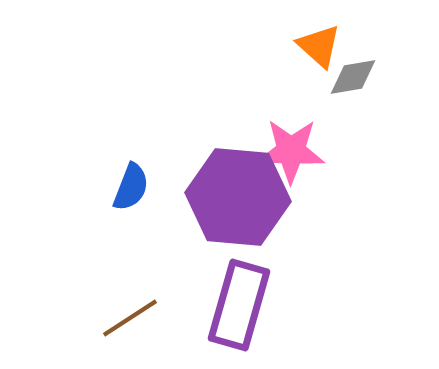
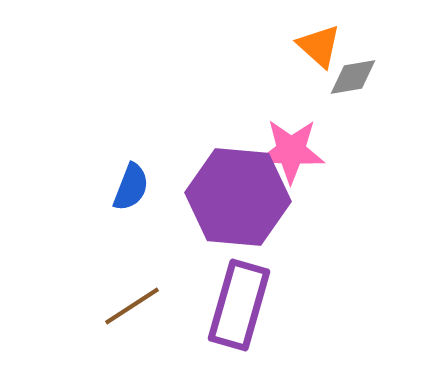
brown line: moved 2 px right, 12 px up
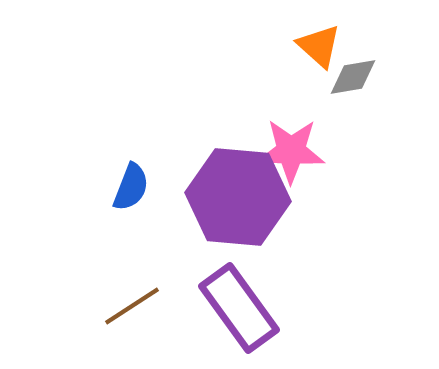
purple rectangle: moved 3 px down; rotated 52 degrees counterclockwise
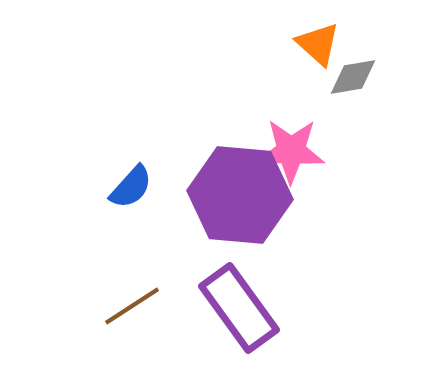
orange triangle: moved 1 px left, 2 px up
blue semicircle: rotated 21 degrees clockwise
purple hexagon: moved 2 px right, 2 px up
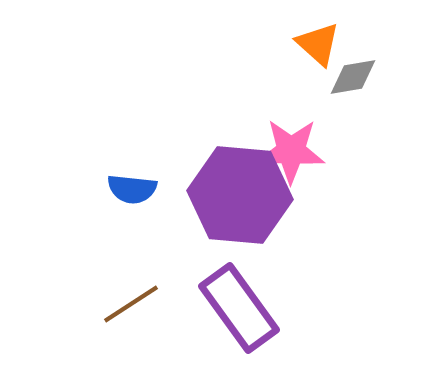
blue semicircle: moved 1 px right, 2 px down; rotated 54 degrees clockwise
brown line: moved 1 px left, 2 px up
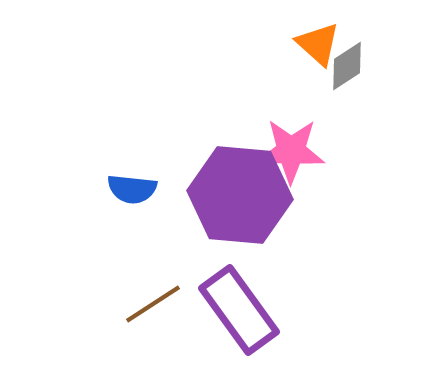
gray diamond: moved 6 px left, 11 px up; rotated 24 degrees counterclockwise
brown line: moved 22 px right
purple rectangle: moved 2 px down
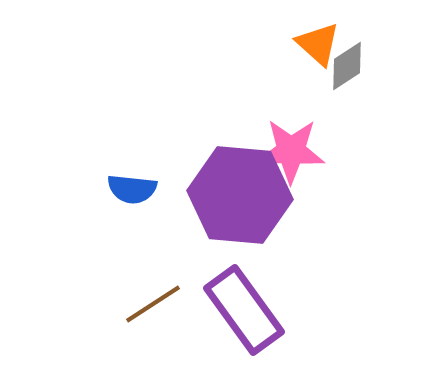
purple rectangle: moved 5 px right
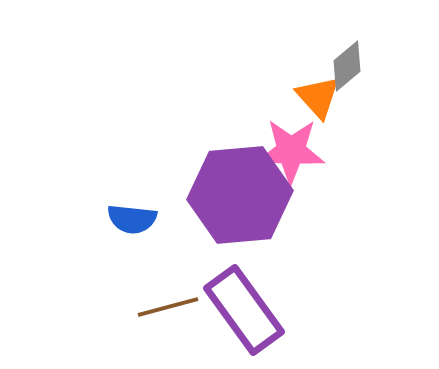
orange triangle: moved 53 px down; rotated 6 degrees clockwise
gray diamond: rotated 6 degrees counterclockwise
blue semicircle: moved 30 px down
purple hexagon: rotated 10 degrees counterclockwise
brown line: moved 15 px right, 3 px down; rotated 18 degrees clockwise
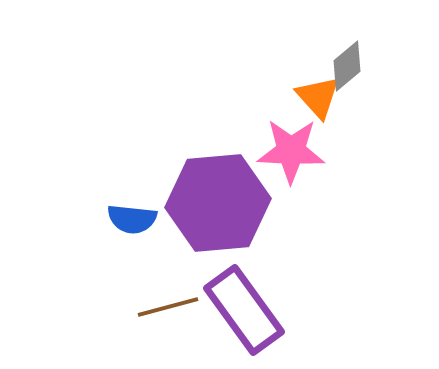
purple hexagon: moved 22 px left, 8 px down
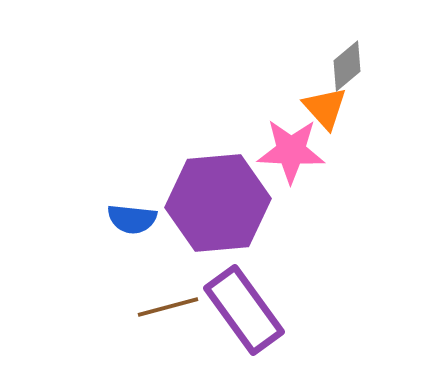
orange triangle: moved 7 px right, 11 px down
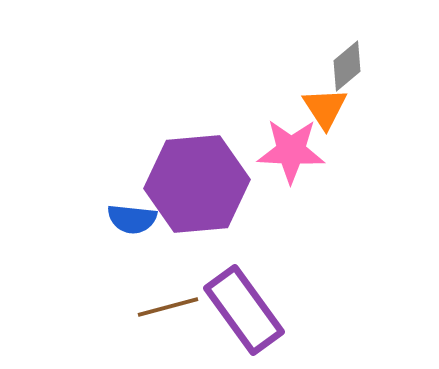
orange triangle: rotated 9 degrees clockwise
purple hexagon: moved 21 px left, 19 px up
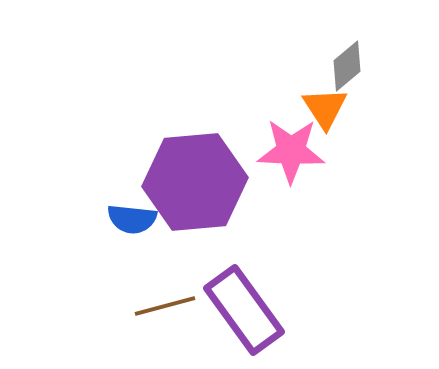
purple hexagon: moved 2 px left, 2 px up
brown line: moved 3 px left, 1 px up
